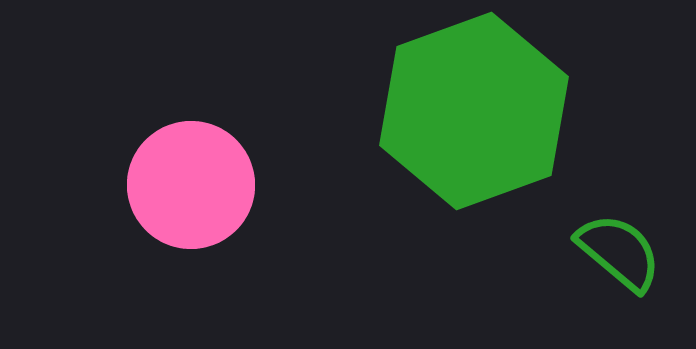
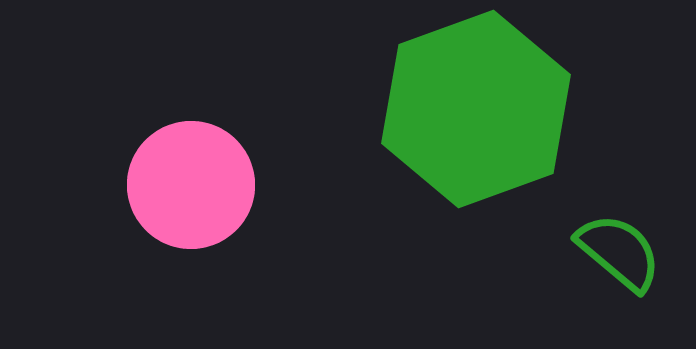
green hexagon: moved 2 px right, 2 px up
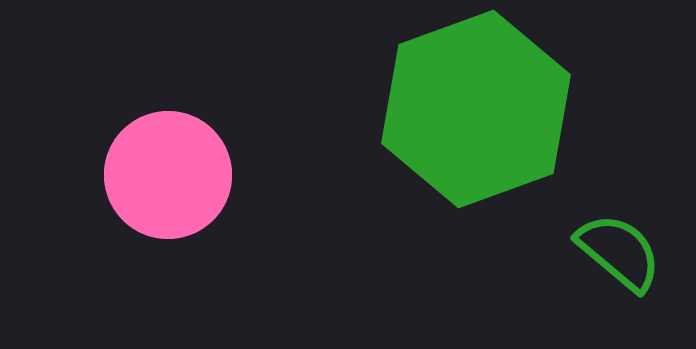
pink circle: moved 23 px left, 10 px up
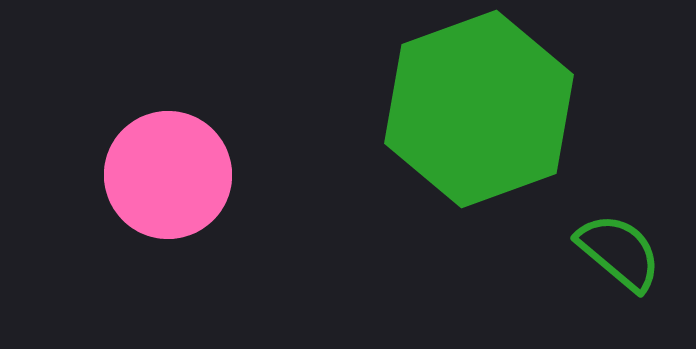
green hexagon: moved 3 px right
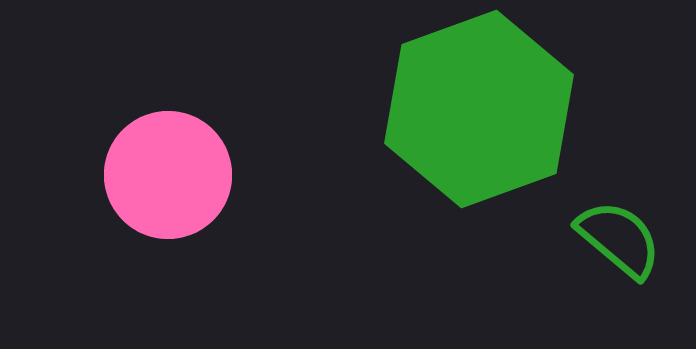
green semicircle: moved 13 px up
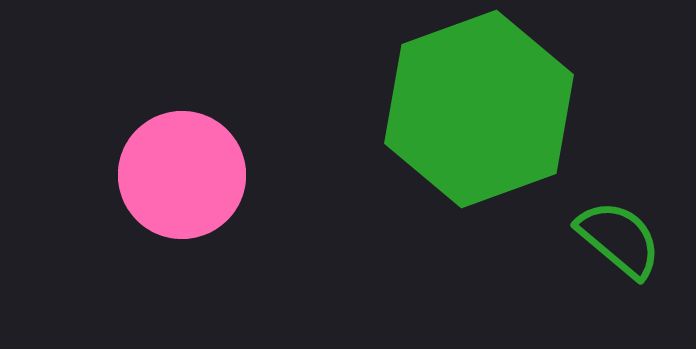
pink circle: moved 14 px right
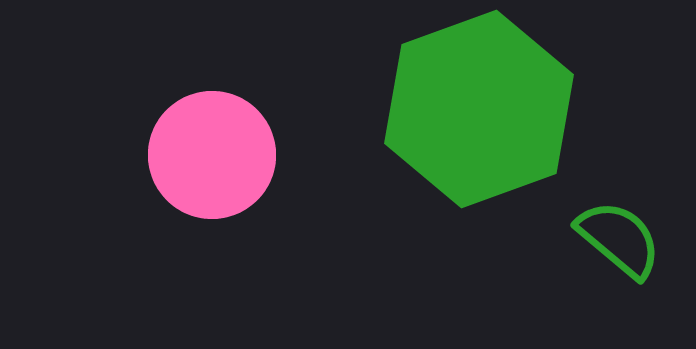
pink circle: moved 30 px right, 20 px up
